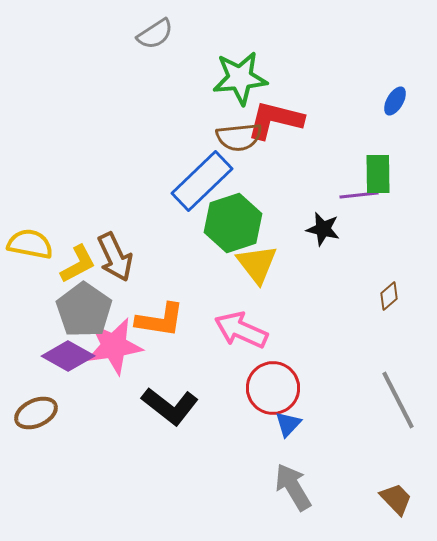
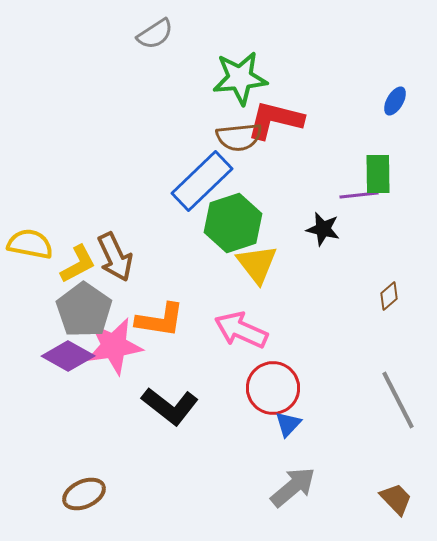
brown ellipse: moved 48 px right, 81 px down
gray arrow: rotated 81 degrees clockwise
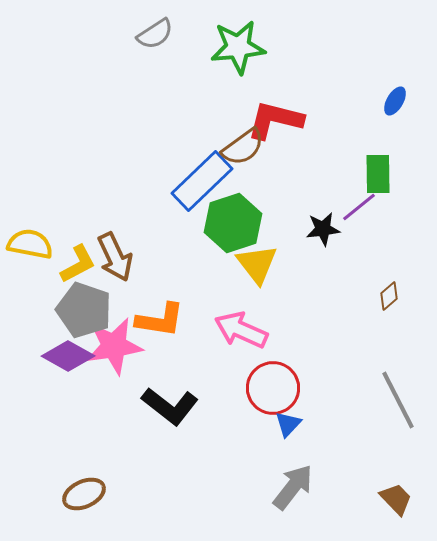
green star: moved 2 px left, 31 px up
brown semicircle: moved 4 px right, 10 px down; rotated 30 degrees counterclockwise
purple line: moved 12 px down; rotated 33 degrees counterclockwise
black star: rotated 20 degrees counterclockwise
gray pentagon: rotated 16 degrees counterclockwise
gray arrow: rotated 12 degrees counterclockwise
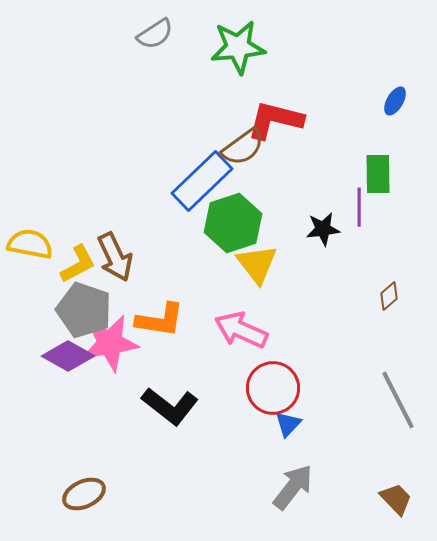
purple line: rotated 51 degrees counterclockwise
pink star: moved 4 px left, 3 px up
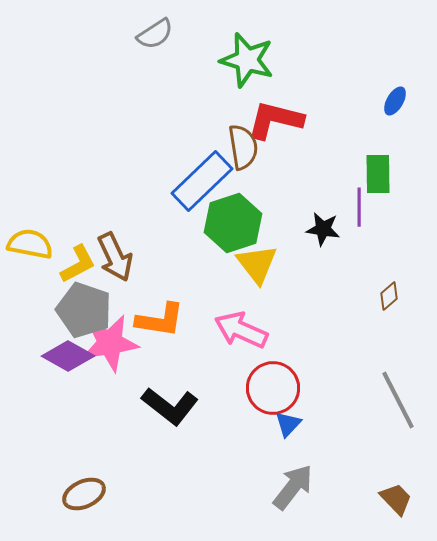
green star: moved 9 px right, 13 px down; rotated 22 degrees clockwise
brown semicircle: rotated 63 degrees counterclockwise
black star: rotated 16 degrees clockwise
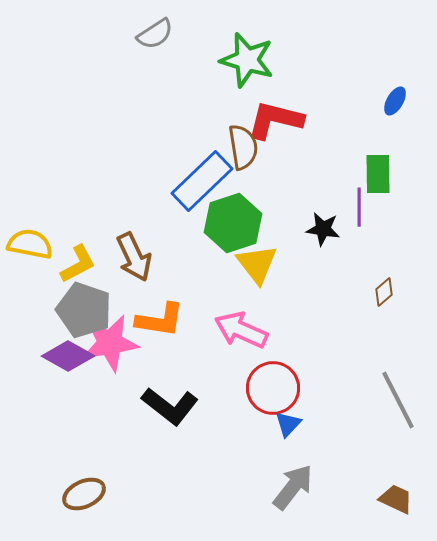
brown arrow: moved 19 px right
brown diamond: moved 5 px left, 4 px up
brown trapezoid: rotated 21 degrees counterclockwise
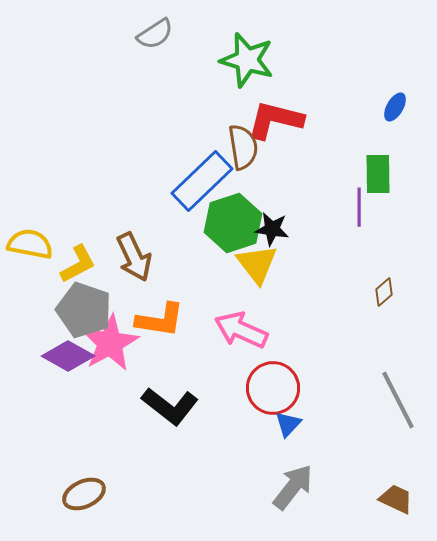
blue ellipse: moved 6 px down
black star: moved 51 px left
pink star: rotated 20 degrees counterclockwise
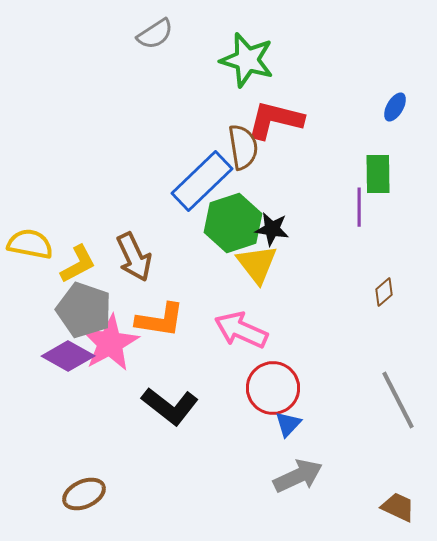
gray arrow: moved 5 px right, 11 px up; rotated 27 degrees clockwise
brown trapezoid: moved 2 px right, 8 px down
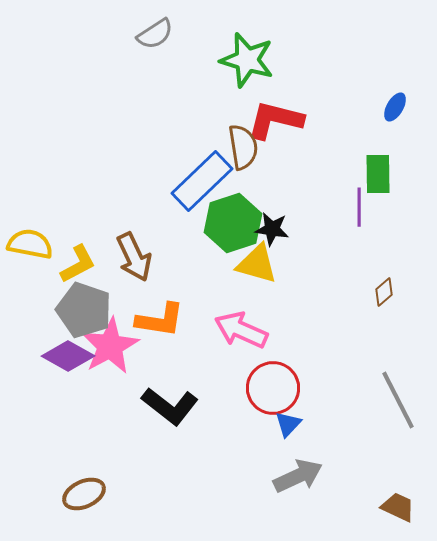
yellow triangle: rotated 36 degrees counterclockwise
pink star: moved 3 px down
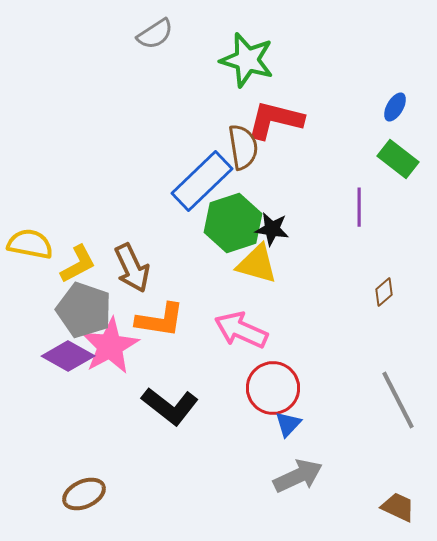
green rectangle: moved 20 px right, 15 px up; rotated 51 degrees counterclockwise
brown arrow: moved 2 px left, 11 px down
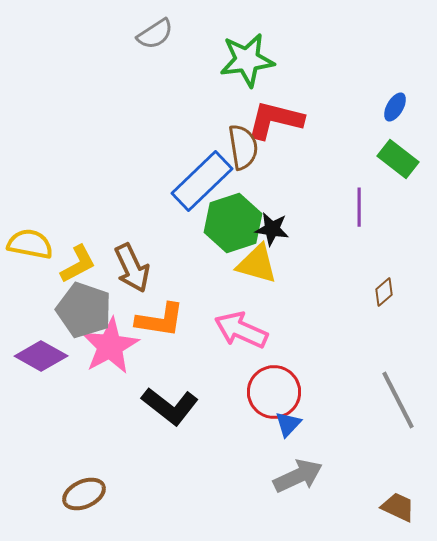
green star: rotated 24 degrees counterclockwise
purple diamond: moved 27 px left
red circle: moved 1 px right, 4 px down
